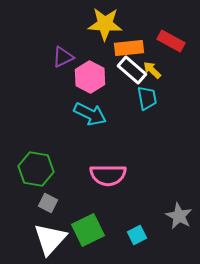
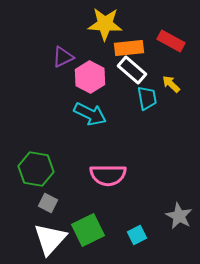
yellow arrow: moved 19 px right, 14 px down
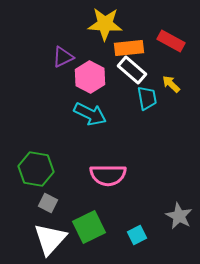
green square: moved 1 px right, 3 px up
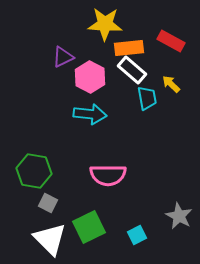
cyan arrow: rotated 20 degrees counterclockwise
green hexagon: moved 2 px left, 2 px down
white triangle: rotated 27 degrees counterclockwise
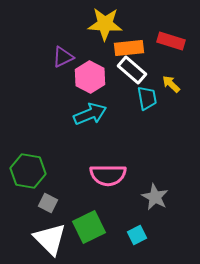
red rectangle: rotated 12 degrees counterclockwise
cyan arrow: rotated 28 degrees counterclockwise
green hexagon: moved 6 px left
gray star: moved 24 px left, 19 px up
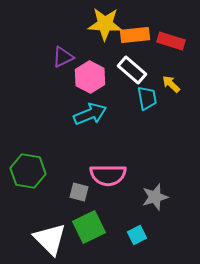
orange rectangle: moved 6 px right, 13 px up
gray star: rotated 28 degrees clockwise
gray square: moved 31 px right, 11 px up; rotated 12 degrees counterclockwise
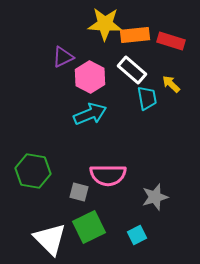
green hexagon: moved 5 px right
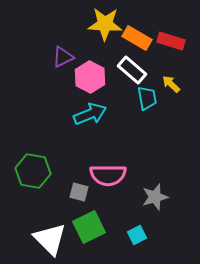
orange rectangle: moved 2 px right, 3 px down; rotated 36 degrees clockwise
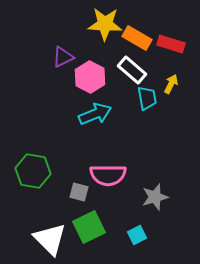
red rectangle: moved 3 px down
yellow arrow: rotated 72 degrees clockwise
cyan arrow: moved 5 px right
